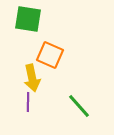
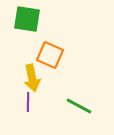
green square: moved 1 px left
green line: rotated 20 degrees counterclockwise
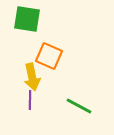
orange square: moved 1 px left, 1 px down
yellow arrow: moved 1 px up
purple line: moved 2 px right, 2 px up
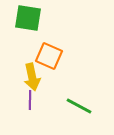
green square: moved 1 px right, 1 px up
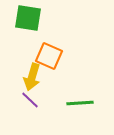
yellow arrow: rotated 28 degrees clockwise
purple line: rotated 48 degrees counterclockwise
green line: moved 1 px right, 3 px up; rotated 32 degrees counterclockwise
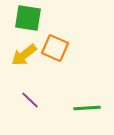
orange square: moved 6 px right, 8 px up
yellow arrow: moved 8 px left, 22 px up; rotated 36 degrees clockwise
green line: moved 7 px right, 5 px down
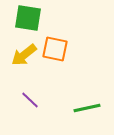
orange square: moved 1 px down; rotated 12 degrees counterclockwise
green line: rotated 8 degrees counterclockwise
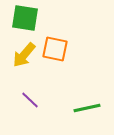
green square: moved 3 px left
yellow arrow: rotated 12 degrees counterclockwise
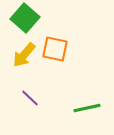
green square: rotated 32 degrees clockwise
purple line: moved 2 px up
